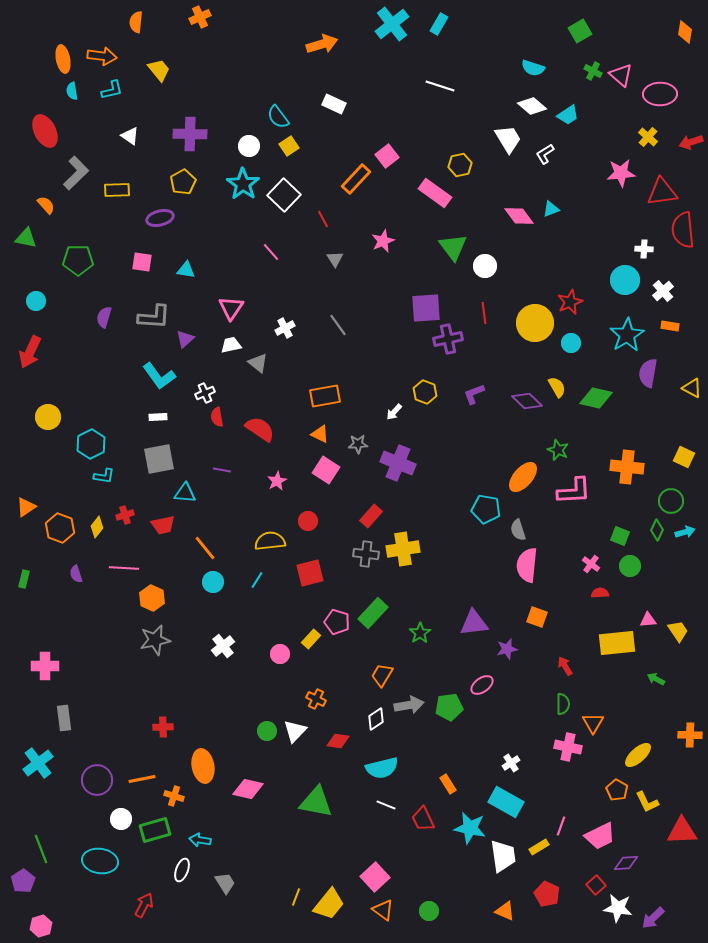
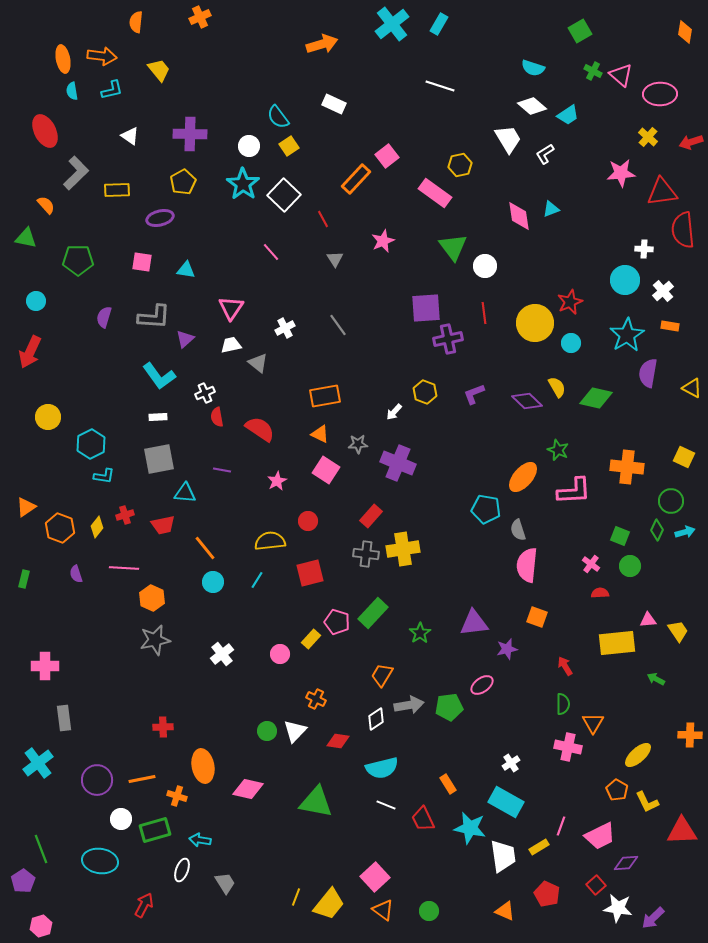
pink diamond at (519, 216): rotated 28 degrees clockwise
white cross at (223, 646): moved 1 px left, 8 px down
orange cross at (174, 796): moved 3 px right
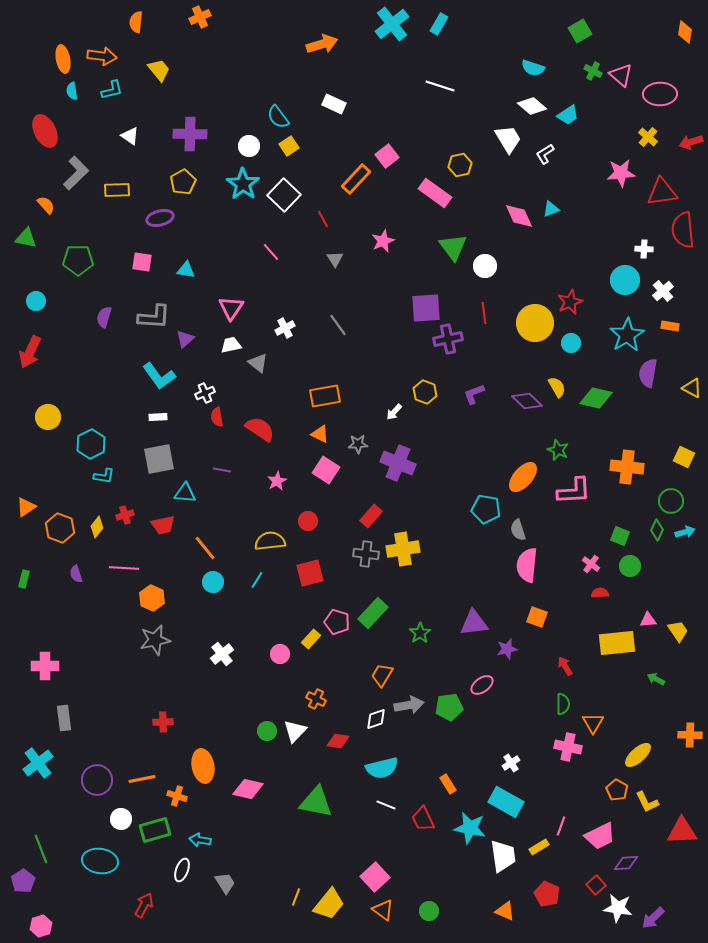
pink diamond at (519, 216): rotated 16 degrees counterclockwise
white diamond at (376, 719): rotated 15 degrees clockwise
red cross at (163, 727): moved 5 px up
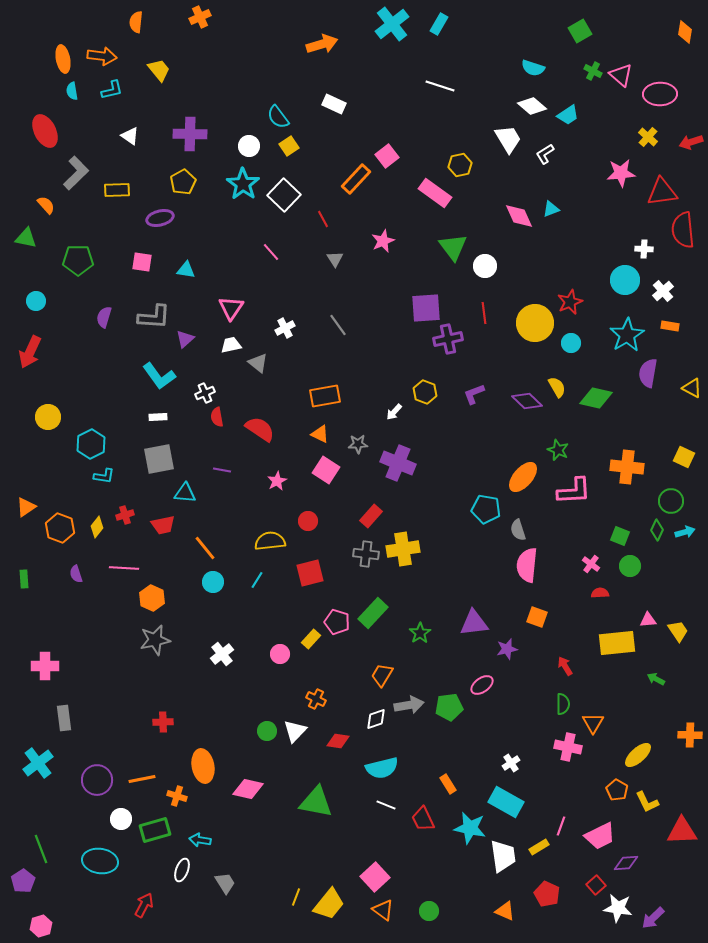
green rectangle at (24, 579): rotated 18 degrees counterclockwise
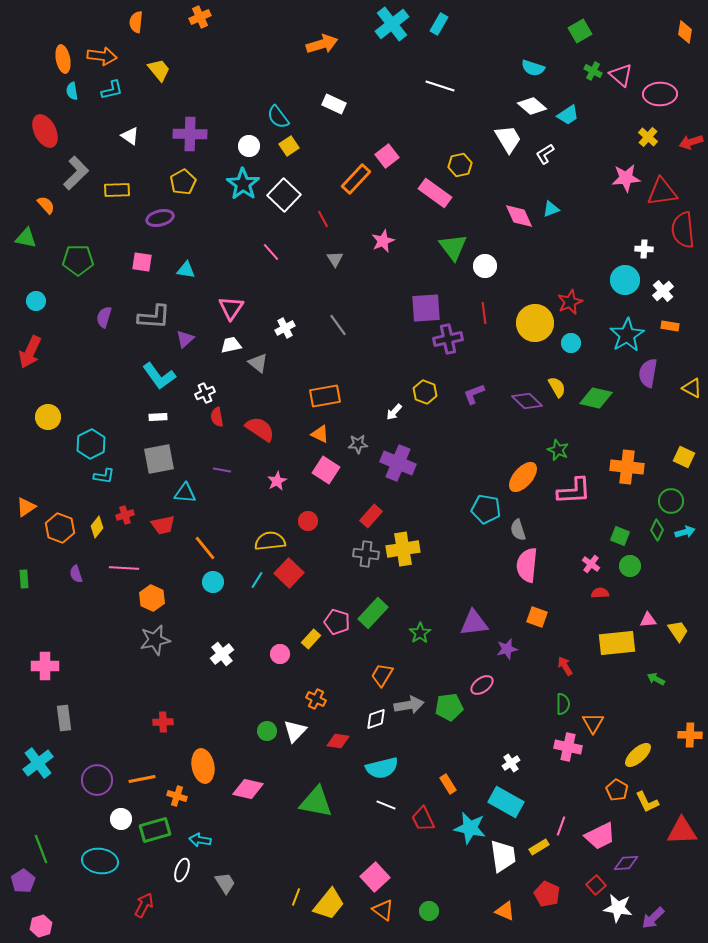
pink star at (621, 173): moved 5 px right, 5 px down
red square at (310, 573): moved 21 px left; rotated 32 degrees counterclockwise
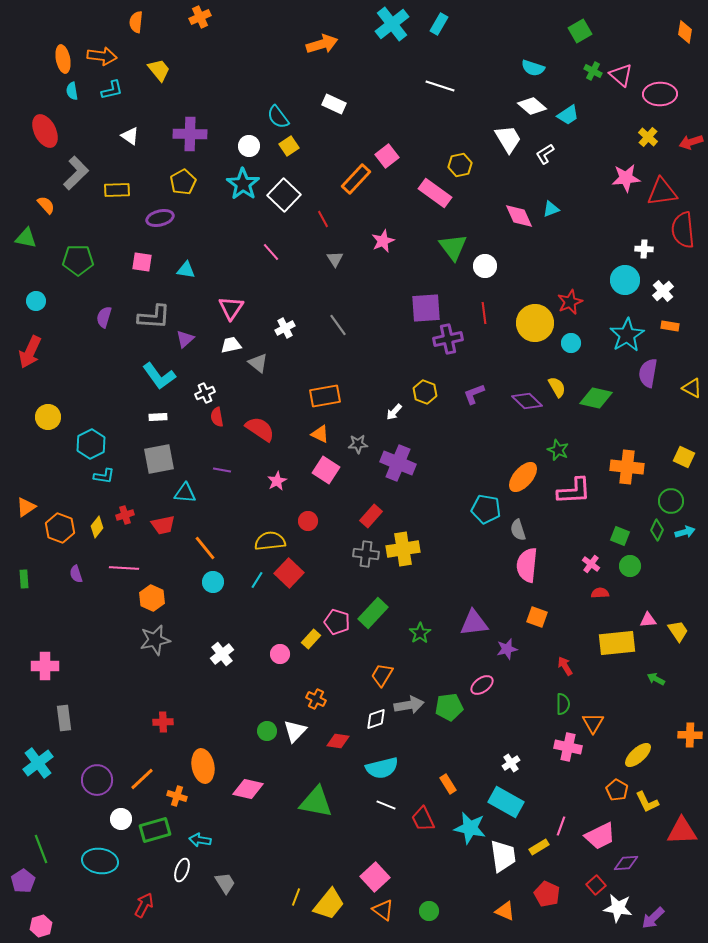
orange line at (142, 779): rotated 32 degrees counterclockwise
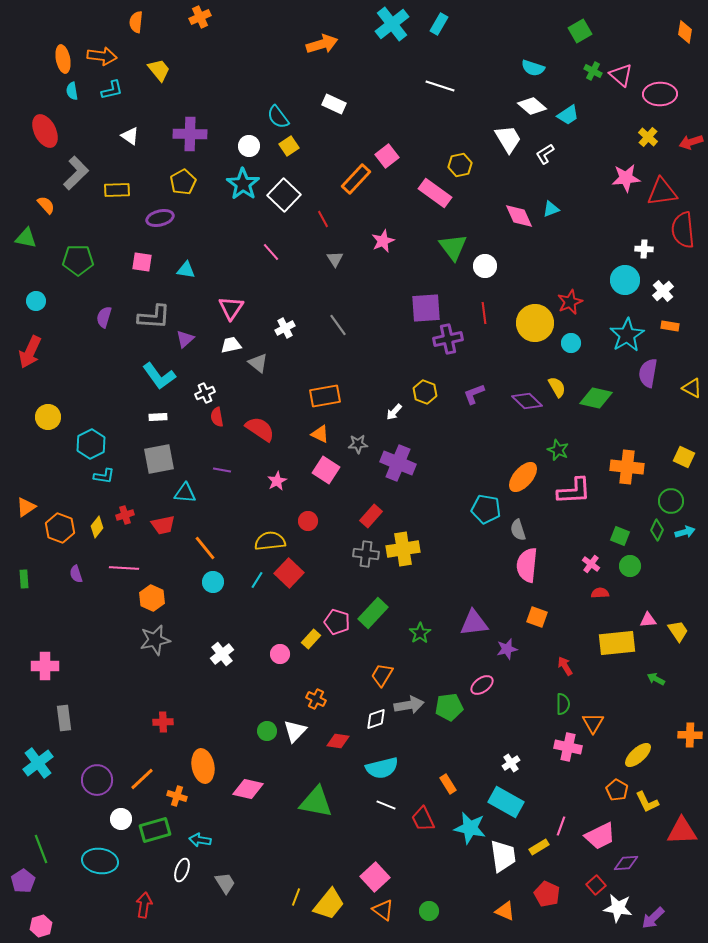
red arrow at (144, 905): rotated 20 degrees counterclockwise
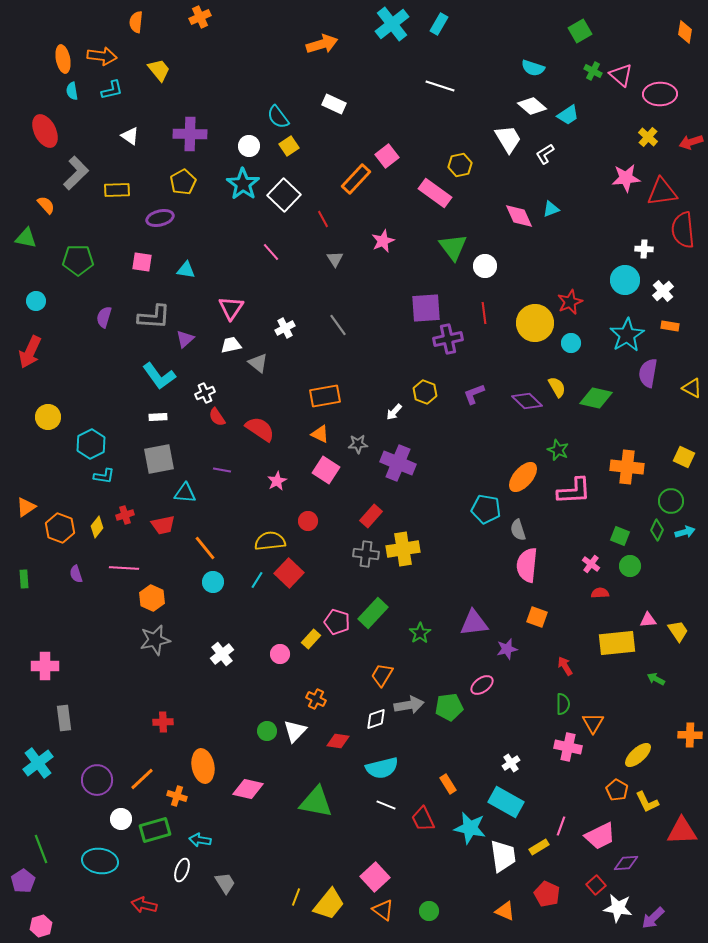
red semicircle at (217, 417): rotated 24 degrees counterclockwise
red arrow at (144, 905): rotated 85 degrees counterclockwise
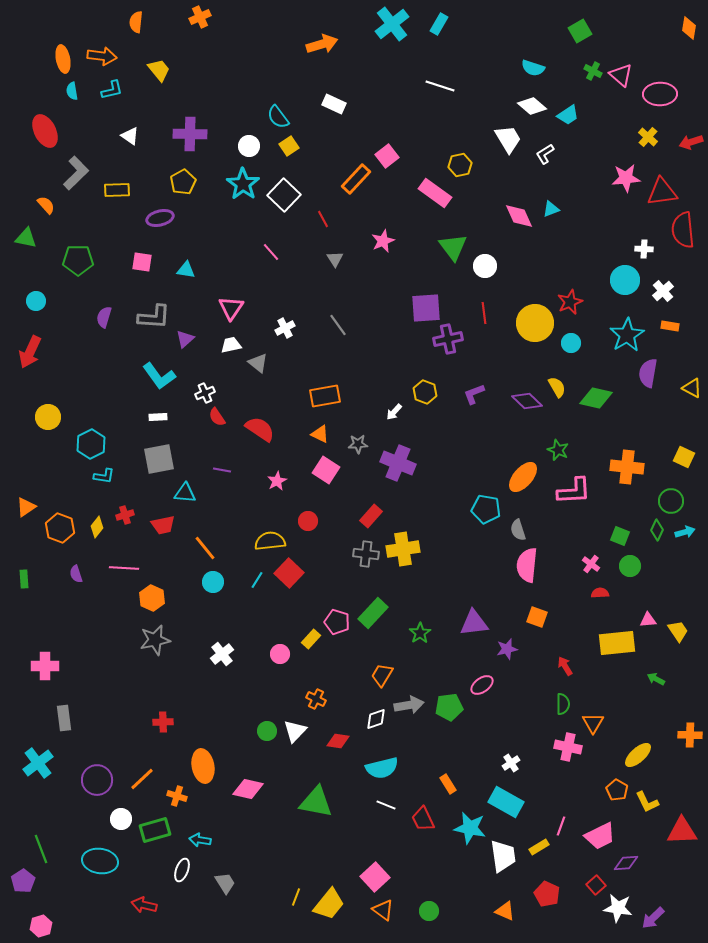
orange diamond at (685, 32): moved 4 px right, 4 px up
